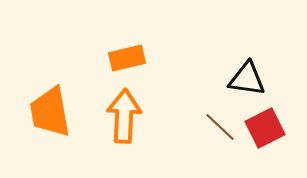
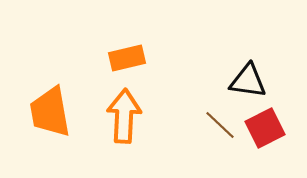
black triangle: moved 1 px right, 2 px down
brown line: moved 2 px up
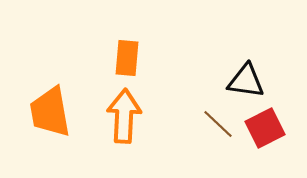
orange rectangle: rotated 72 degrees counterclockwise
black triangle: moved 2 px left
brown line: moved 2 px left, 1 px up
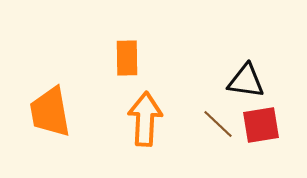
orange rectangle: rotated 6 degrees counterclockwise
orange arrow: moved 21 px right, 3 px down
red square: moved 4 px left, 3 px up; rotated 18 degrees clockwise
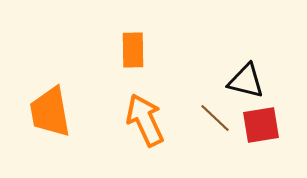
orange rectangle: moved 6 px right, 8 px up
black triangle: rotated 6 degrees clockwise
orange arrow: moved 1 px down; rotated 28 degrees counterclockwise
brown line: moved 3 px left, 6 px up
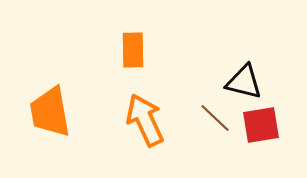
black triangle: moved 2 px left, 1 px down
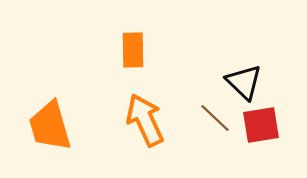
black triangle: rotated 30 degrees clockwise
orange trapezoid: moved 14 px down; rotated 6 degrees counterclockwise
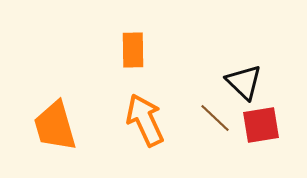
orange trapezoid: moved 5 px right
